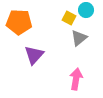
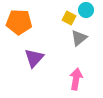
purple triangle: moved 3 px down
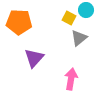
pink arrow: moved 5 px left
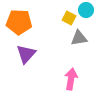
gray triangle: rotated 30 degrees clockwise
purple triangle: moved 8 px left, 4 px up
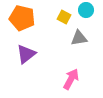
yellow square: moved 5 px left, 1 px up
orange pentagon: moved 3 px right, 4 px up; rotated 10 degrees clockwise
purple triangle: rotated 10 degrees clockwise
pink arrow: rotated 20 degrees clockwise
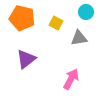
cyan circle: moved 2 px down
yellow square: moved 8 px left, 6 px down
purple triangle: moved 5 px down
